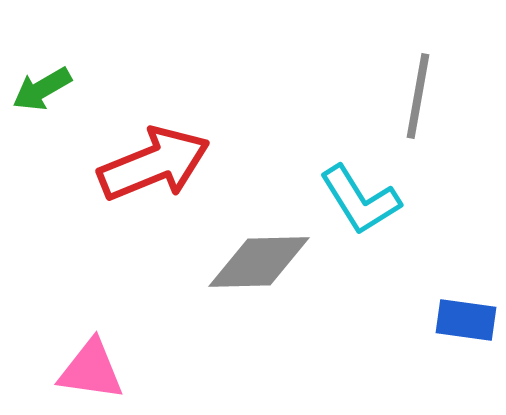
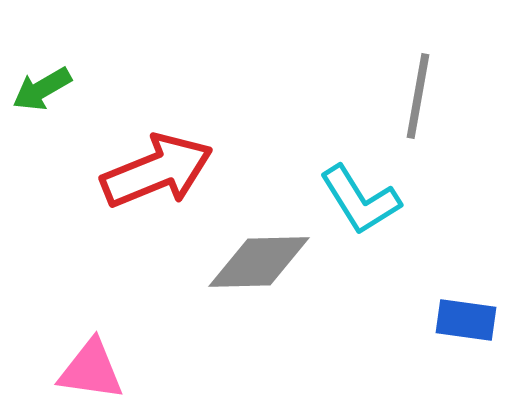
red arrow: moved 3 px right, 7 px down
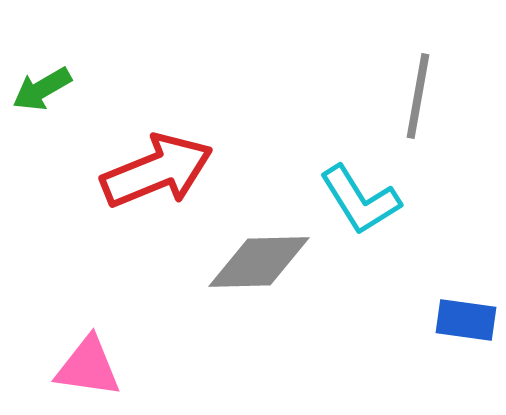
pink triangle: moved 3 px left, 3 px up
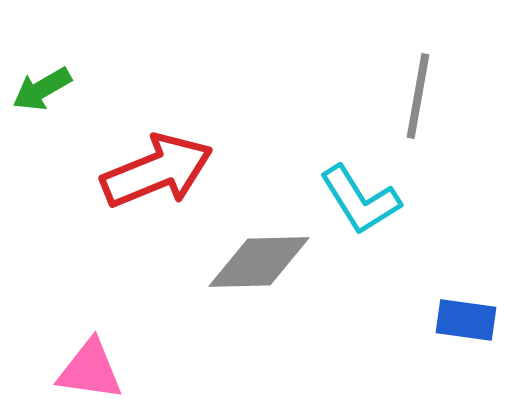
pink triangle: moved 2 px right, 3 px down
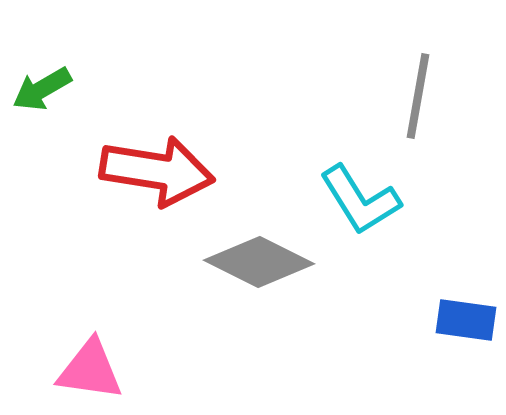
red arrow: rotated 31 degrees clockwise
gray diamond: rotated 28 degrees clockwise
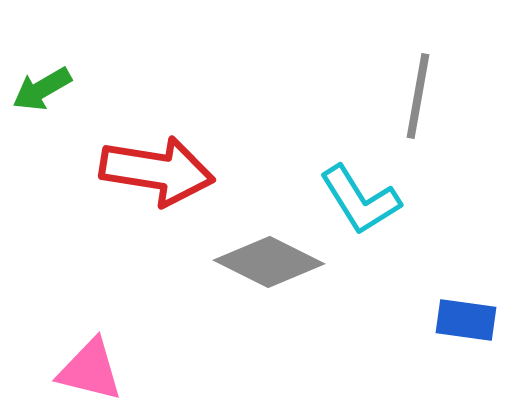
gray diamond: moved 10 px right
pink triangle: rotated 6 degrees clockwise
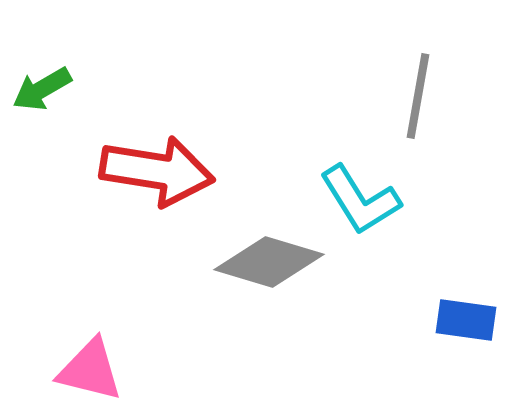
gray diamond: rotated 10 degrees counterclockwise
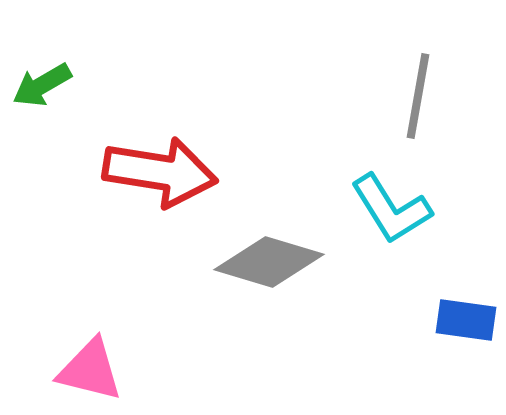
green arrow: moved 4 px up
red arrow: moved 3 px right, 1 px down
cyan L-shape: moved 31 px right, 9 px down
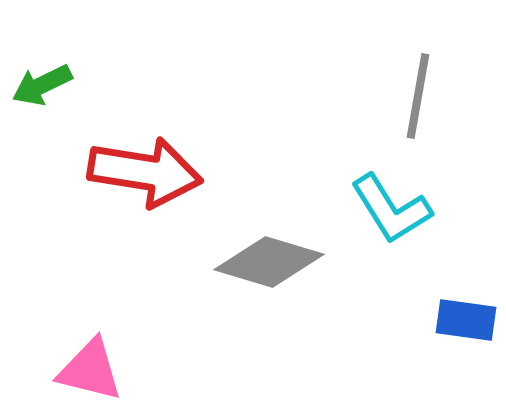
green arrow: rotated 4 degrees clockwise
red arrow: moved 15 px left
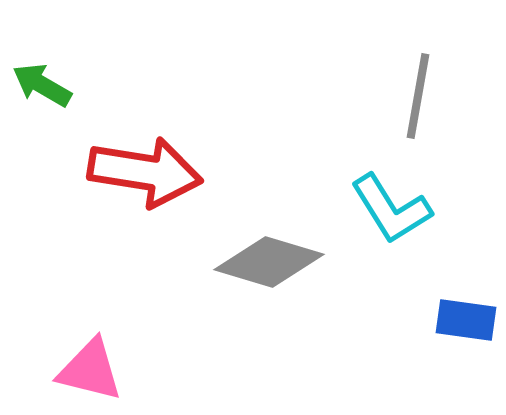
green arrow: rotated 56 degrees clockwise
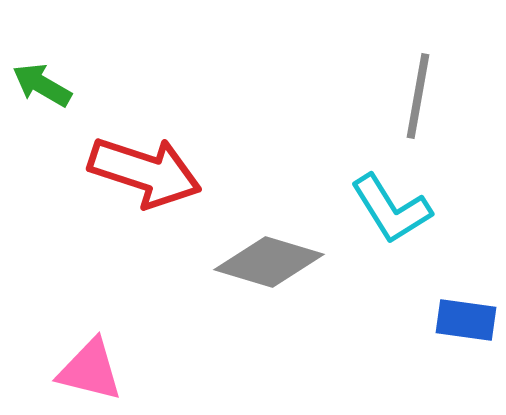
red arrow: rotated 9 degrees clockwise
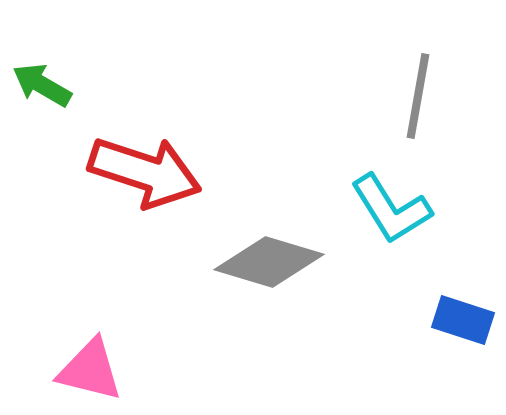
blue rectangle: moved 3 px left; rotated 10 degrees clockwise
